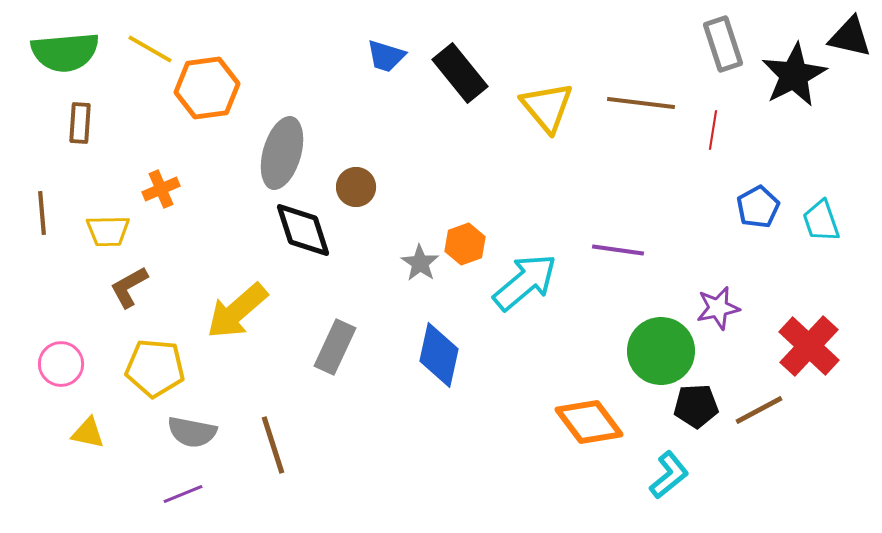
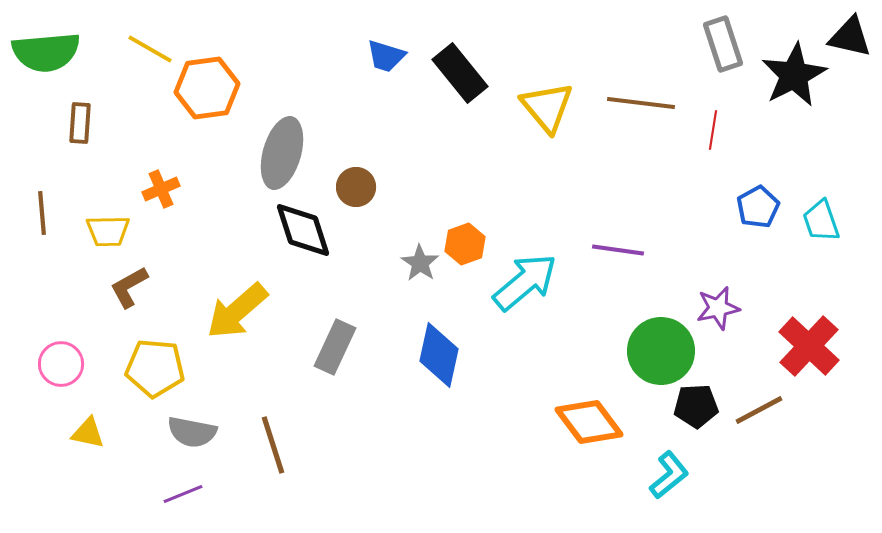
green semicircle at (65, 52): moved 19 px left
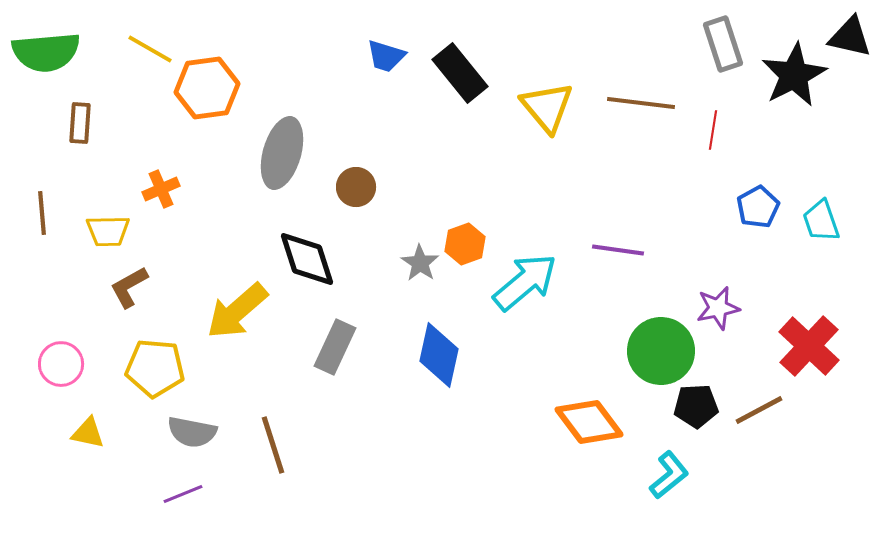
black diamond at (303, 230): moved 4 px right, 29 px down
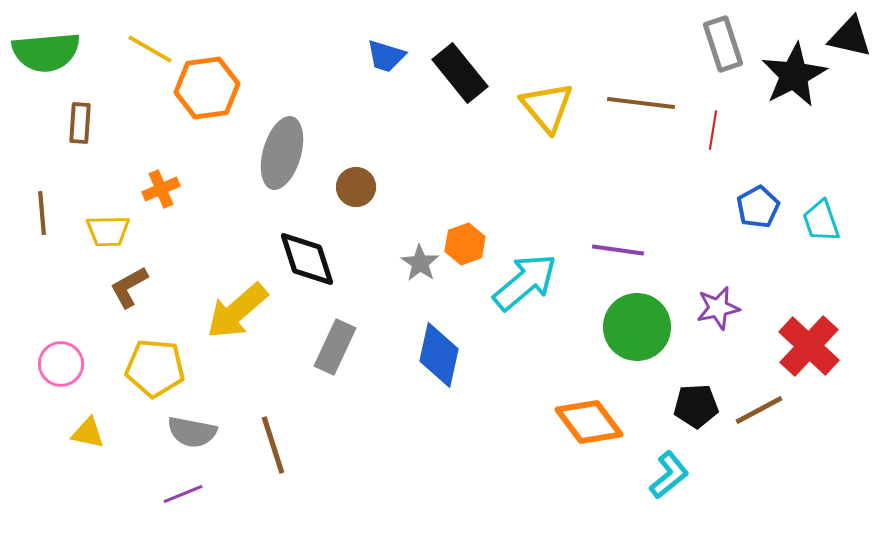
green circle at (661, 351): moved 24 px left, 24 px up
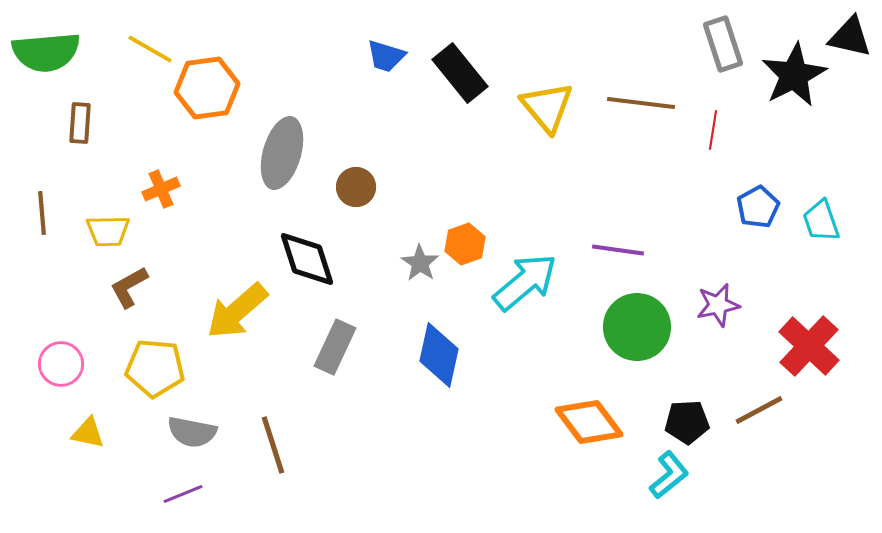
purple star at (718, 308): moved 3 px up
black pentagon at (696, 406): moved 9 px left, 16 px down
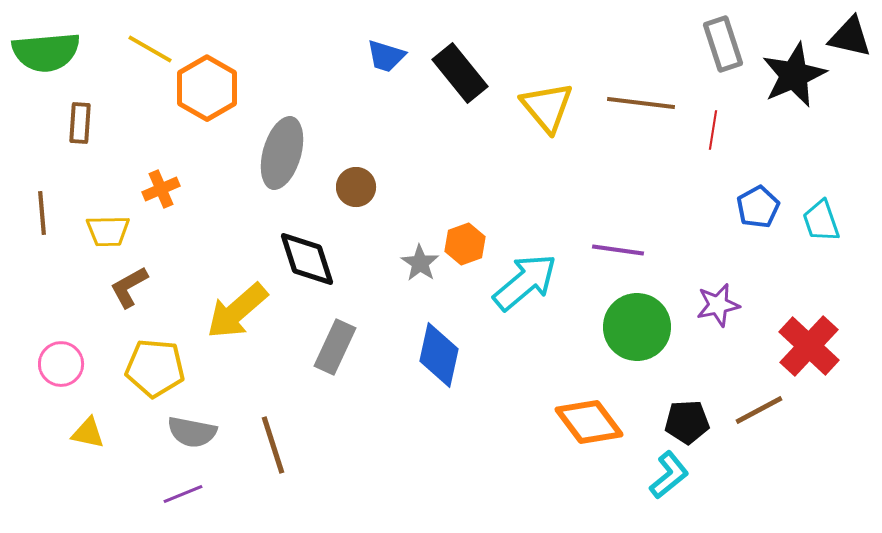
black star at (794, 75): rotated 4 degrees clockwise
orange hexagon at (207, 88): rotated 22 degrees counterclockwise
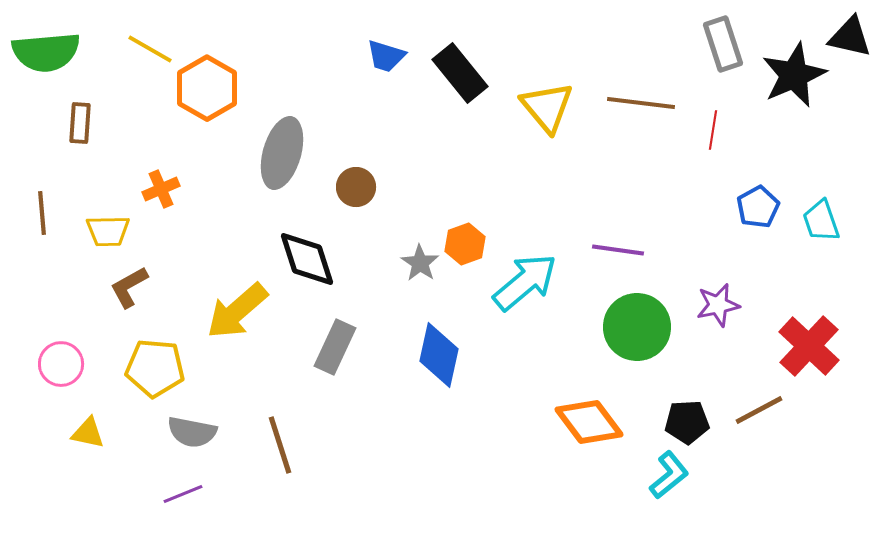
brown line at (273, 445): moved 7 px right
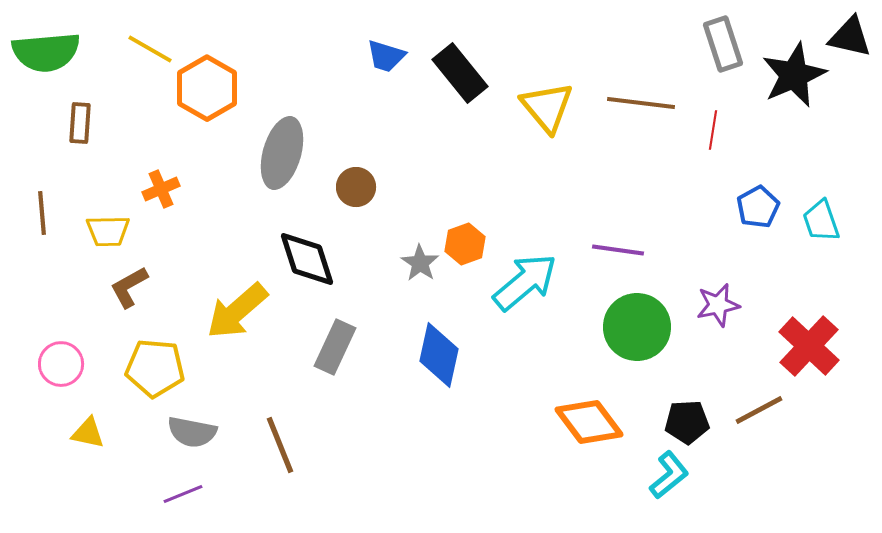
brown line at (280, 445): rotated 4 degrees counterclockwise
